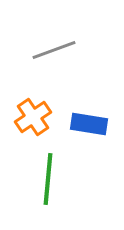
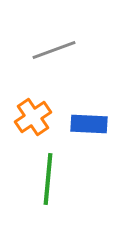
blue rectangle: rotated 6 degrees counterclockwise
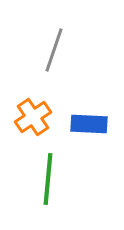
gray line: rotated 51 degrees counterclockwise
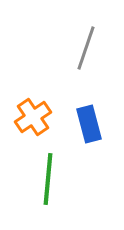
gray line: moved 32 px right, 2 px up
blue rectangle: rotated 72 degrees clockwise
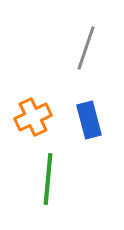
orange cross: rotated 9 degrees clockwise
blue rectangle: moved 4 px up
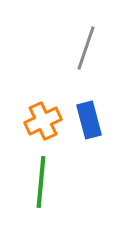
orange cross: moved 10 px right, 4 px down
green line: moved 7 px left, 3 px down
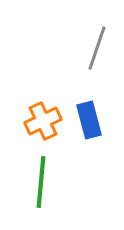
gray line: moved 11 px right
